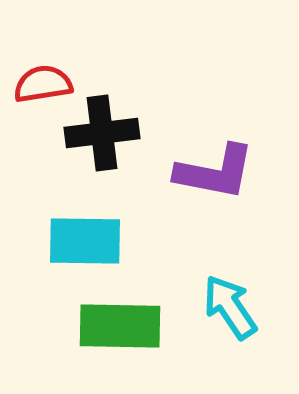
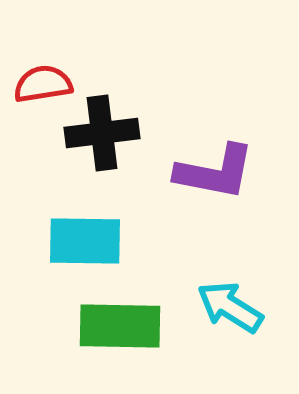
cyan arrow: rotated 24 degrees counterclockwise
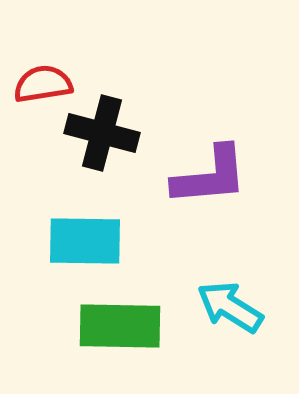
black cross: rotated 22 degrees clockwise
purple L-shape: moved 5 px left, 4 px down; rotated 16 degrees counterclockwise
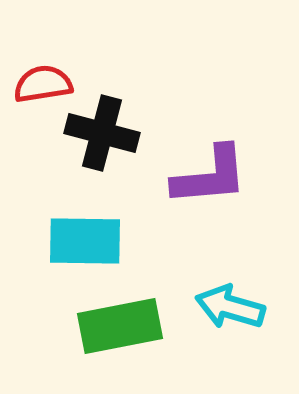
cyan arrow: rotated 16 degrees counterclockwise
green rectangle: rotated 12 degrees counterclockwise
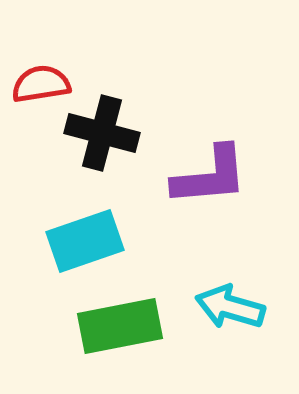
red semicircle: moved 2 px left
cyan rectangle: rotated 20 degrees counterclockwise
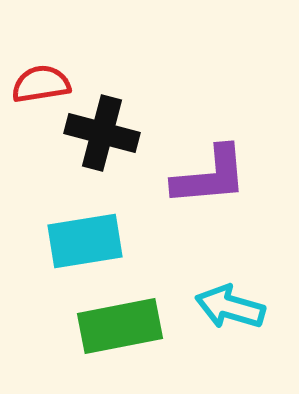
cyan rectangle: rotated 10 degrees clockwise
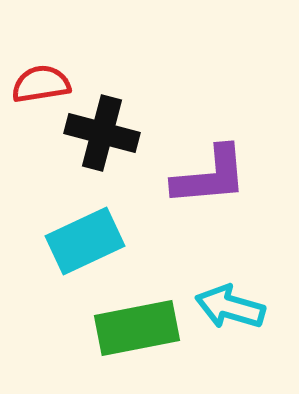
cyan rectangle: rotated 16 degrees counterclockwise
green rectangle: moved 17 px right, 2 px down
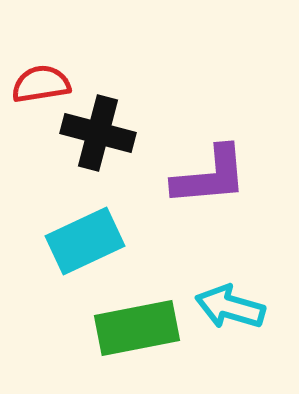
black cross: moved 4 px left
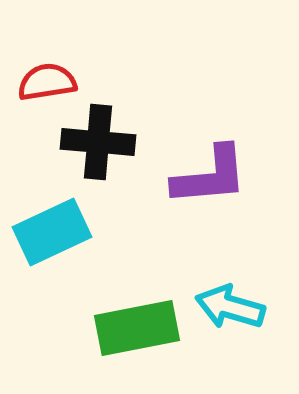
red semicircle: moved 6 px right, 2 px up
black cross: moved 9 px down; rotated 10 degrees counterclockwise
cyan rectangle: moved 33 px left, 9 px up
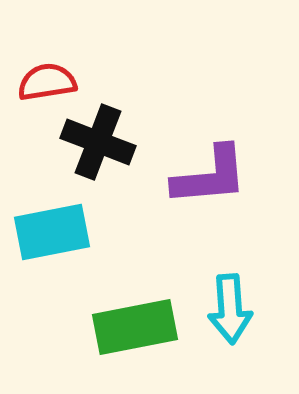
black cross: rotated 16 degrees clockwise
cyan rectangle: rotated 14 degrees clockwise
cyan arrow: moved 2 px down; rotated 110 degrees counterclockwise
green rectangle: moved 2 px left, 1 px up
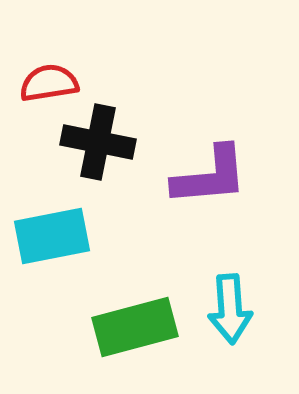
red semicircle: moved 2 px right, 1 px down
black cross: rotated 10 degrees counterclockwise
cyan rectangle: moved 4 px down
green rectangle: rotated 4 degrees counterclockwise
